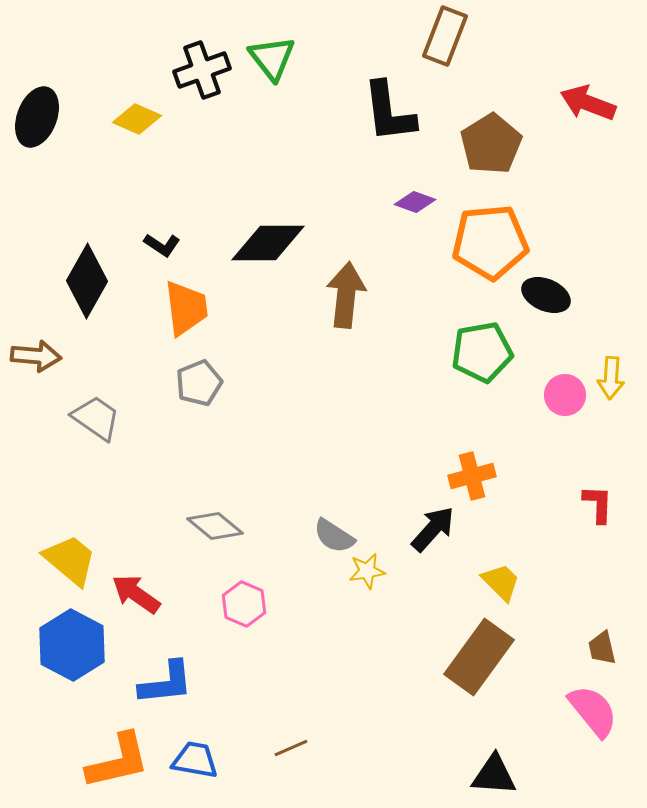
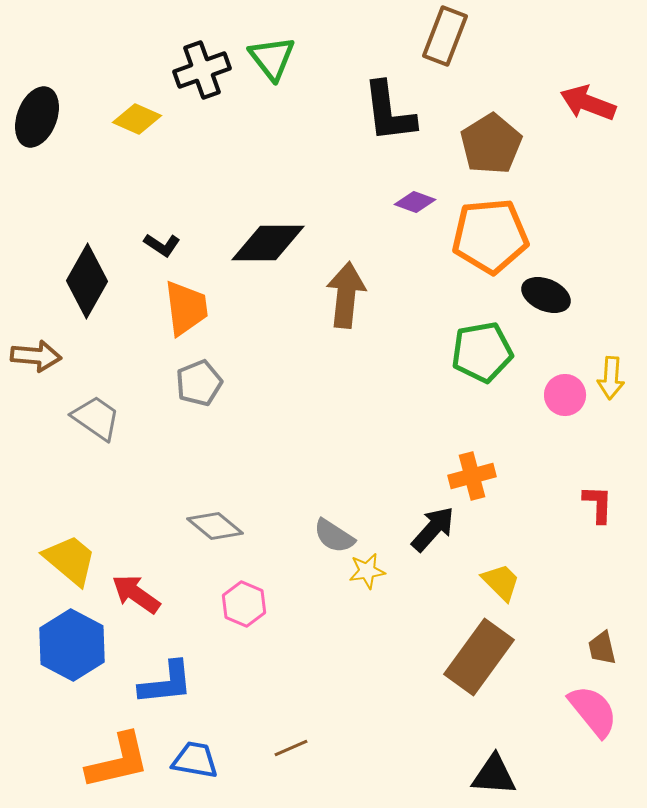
orange pentagon at (490, 242): moved 6 px up
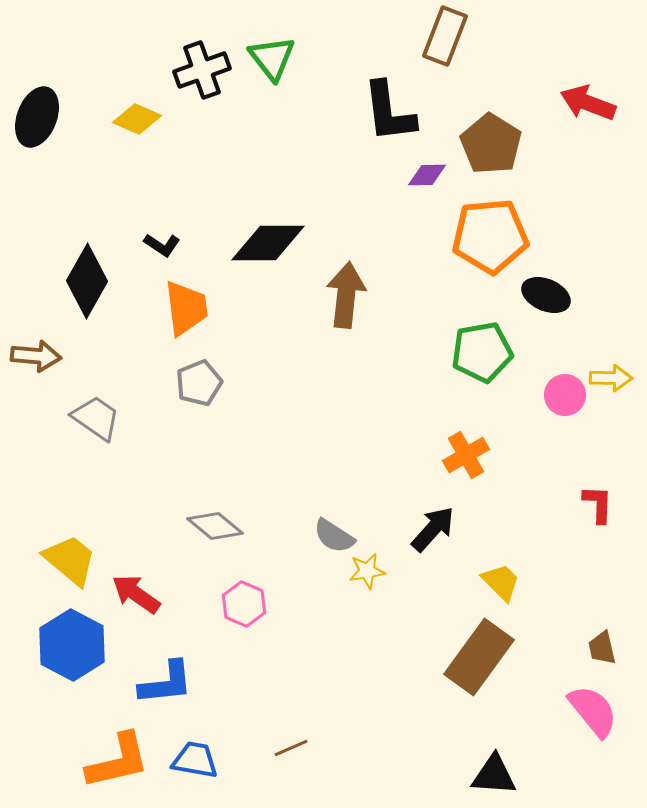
brown pentagon at (491, 144): rotated 8 degrees counterclockwise
purple diamond at (415, 202): moved 12 px right, 27 px up; rotated 21 degrees counterclockwise
yellow arrow at (611, 378): rotated 93 degrees counterclockwise
orange cross at (472, 476): moved 6 px left, 21 px up; rotated 15 degrees counterclockwise
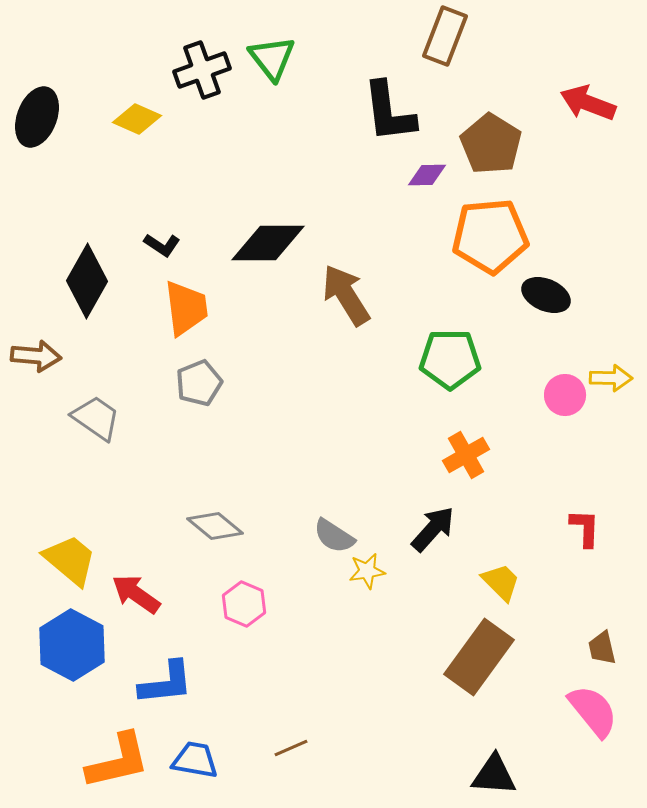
brown arrow at (346, 295): rotated 38 degrees counterclockwise
green pentagon at (482, 352): moved 32 px left, 7 px down; rotated 10 degrees clockwise
red L-shape at (598, 504): moved 13 px left, 24 px down
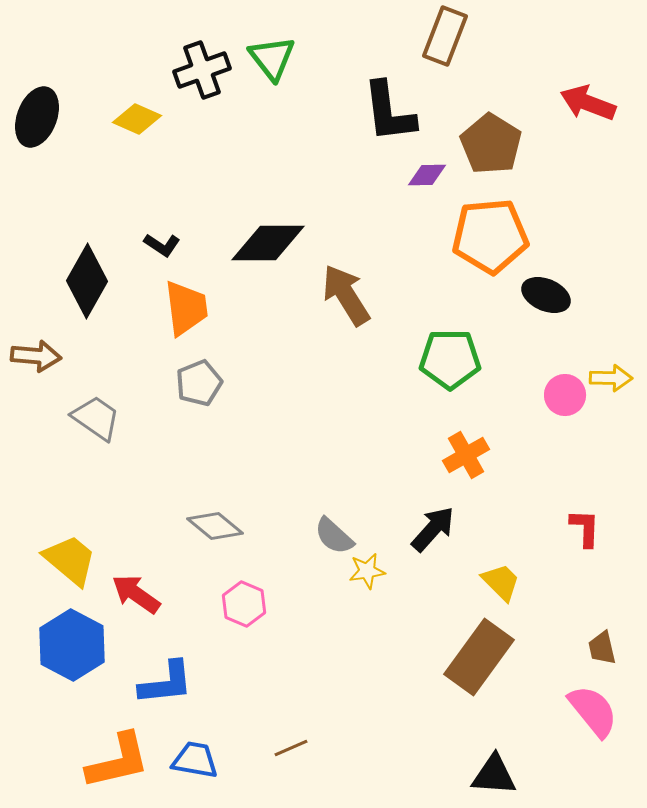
gray semicircle at (334, 536): rotated 9 degrees clockwise
